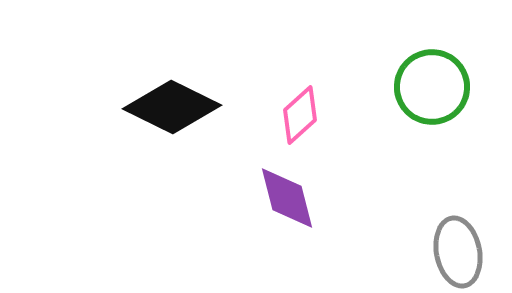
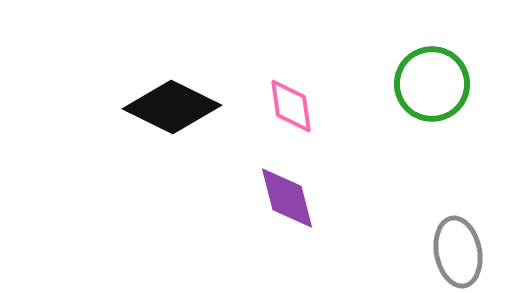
green circle: moved 3 px up
pink diamond: moved 9 px left, 9 px up; rotated 56 degrees counterclockwise
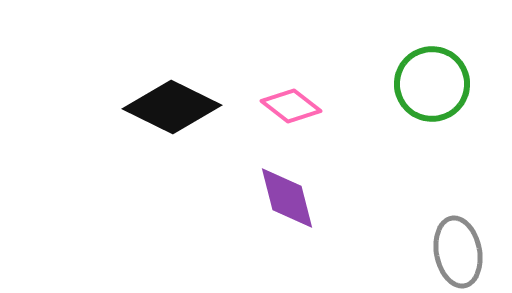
pink diamond: rotated 44 degrees counterclockwise
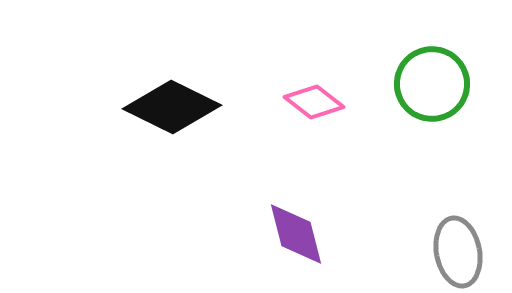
pink diamond: moved 23 px right, 4 px up
purple diamond: moved 9 px right, 36 px down
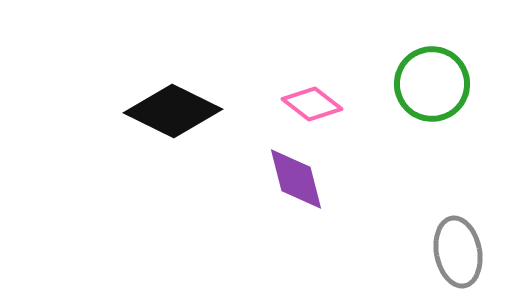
pink diamond: moved 2 px left, 2 px down
black diamond: moved 1 px right, 4 px down
purple diamond: moved 55 px up
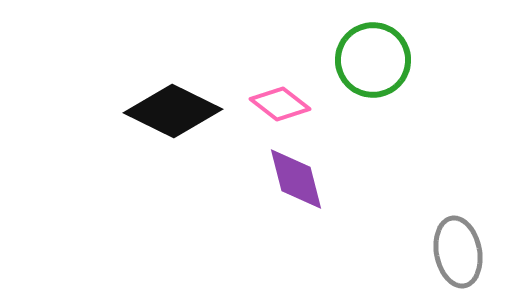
green circle: moved 59 px left, 24 px up
pink diamond: moved 32 px left
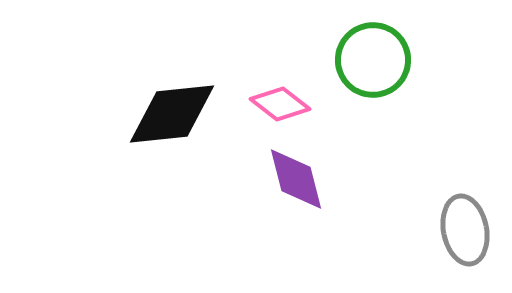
black diamond: moved 1 px left, 3 px down; rotated 32 degrees counterclockwise
gray ellipse: moved 7 px right, 22 px up
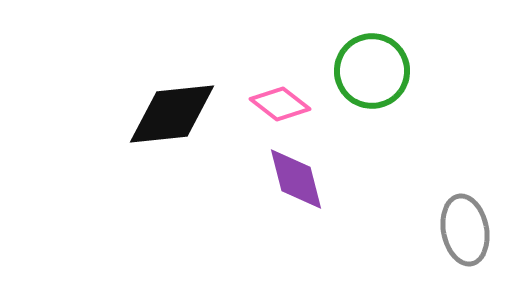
green circle: moved 1 px left, 11 px down
